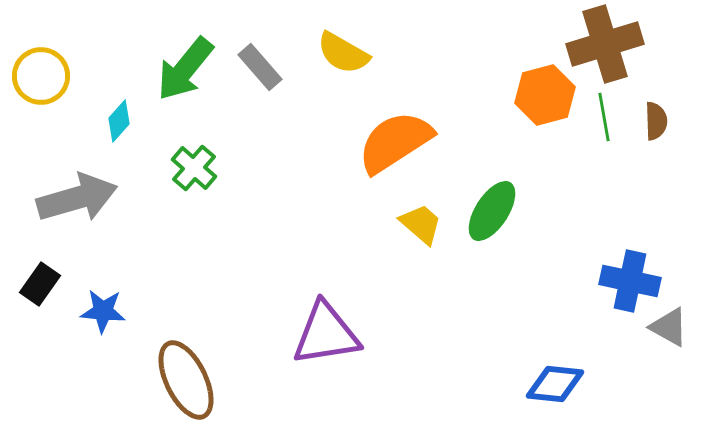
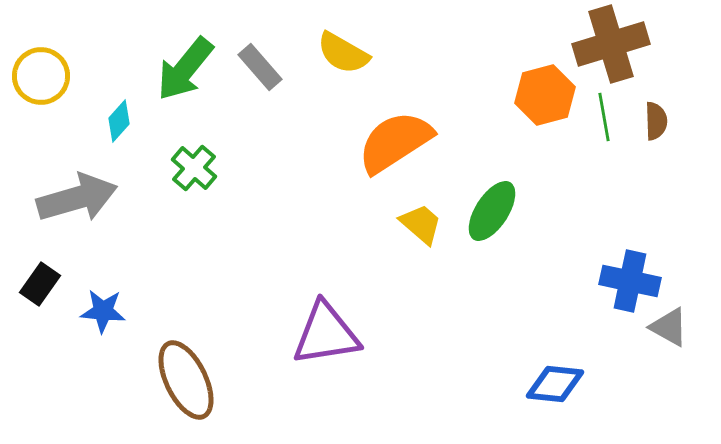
brown cross: moved 6 px right
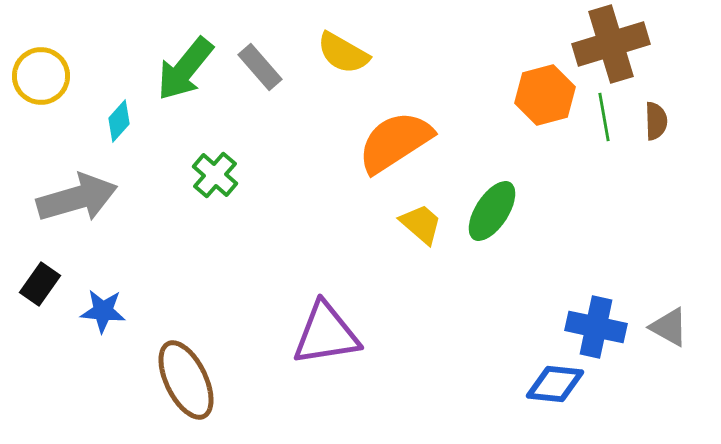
green cross: moved 21 px right, 7 px down
blue cross: moved 34 px left, 46 px down
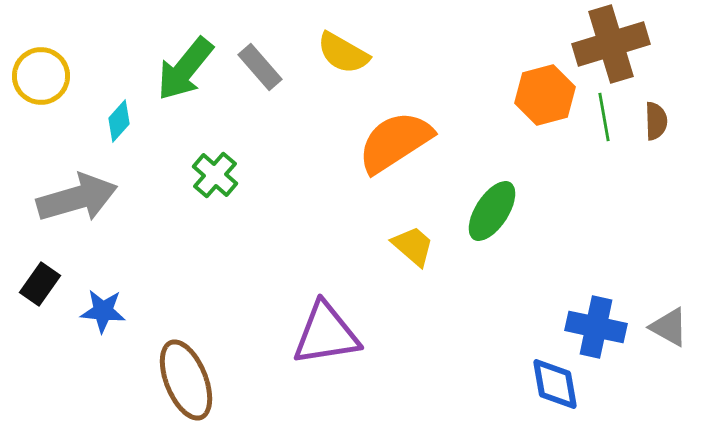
yellow trapezoid: moved 8 px left, 22 px down
brown ellipse: rotated 4 degrees clockwise
blue diamond: rotated 74 degrees clockwise
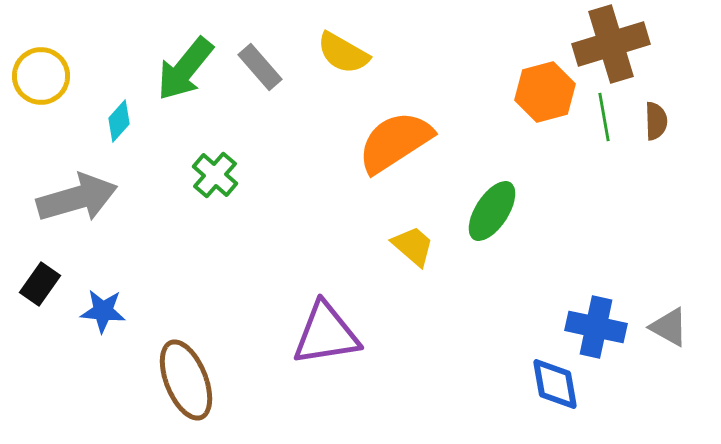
orange hexagon: moved 3 px up
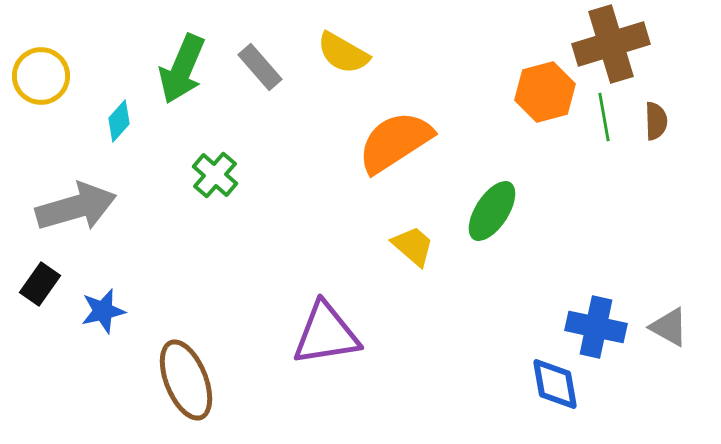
green arrow: moved 3 px left; rotated 16 degrees counterclockwise
gray arrow: moved 1 px left, 9 px down
blue star: rotated 18 degrees counterclockwise
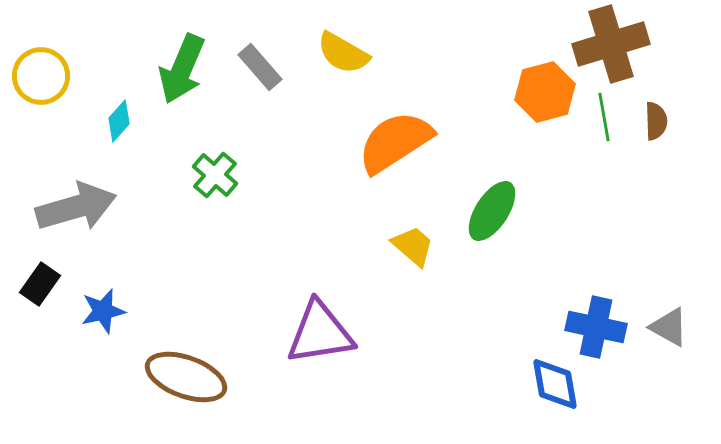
purple triangle: moved 6 px left, 1 px up
brown ellipse: moved 3 px up; rotated 48 degrees counterclockwise
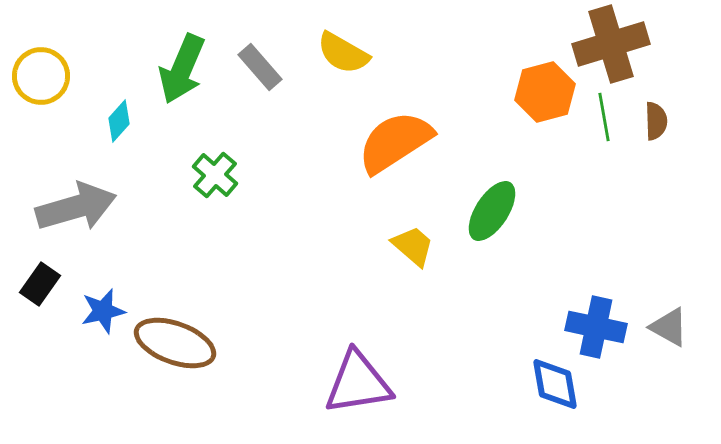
purple triangle: moved 38 px right, 50 px down
brown ellipse: moved 11 px left, 34 px up
